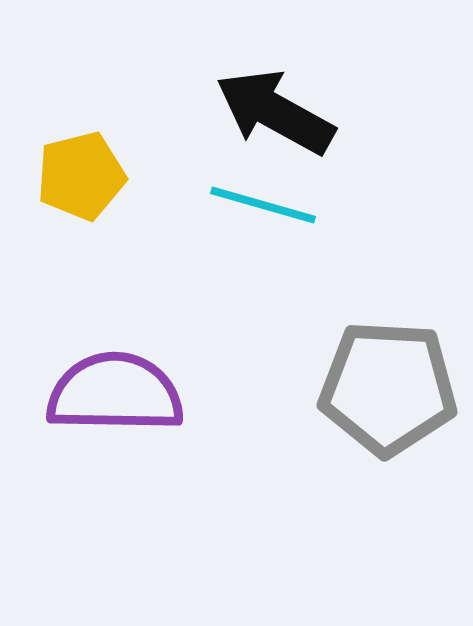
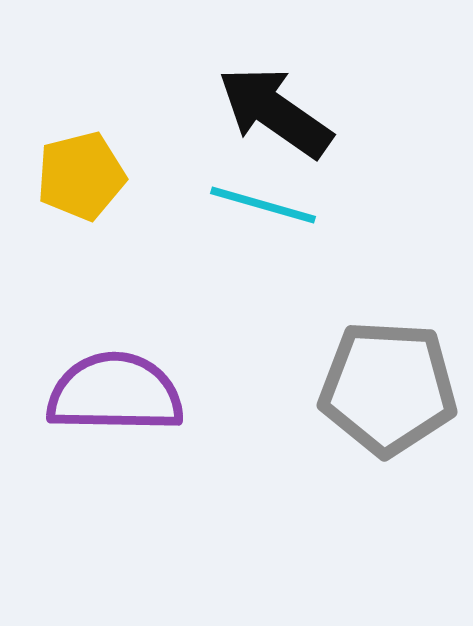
black arrow: rotated 6 degrees clockwise
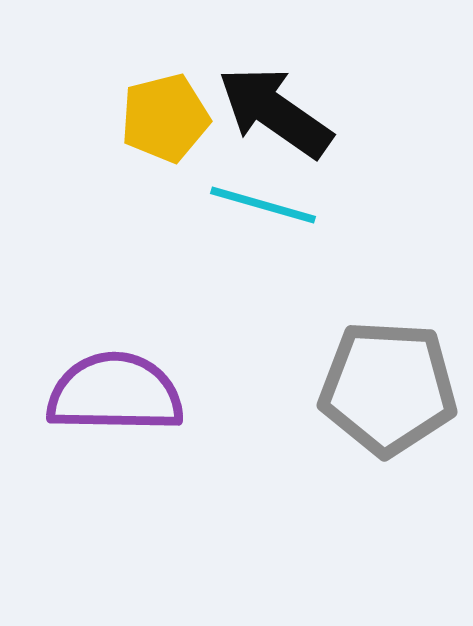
yellow pentagon: moved 84 px right, 58 px up
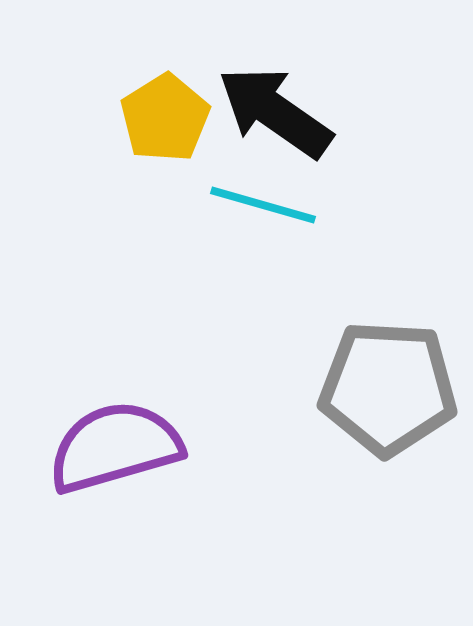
yellow pentagon: rotated 18 degrees counterclockwise
purple semicircle: moved 54 px down; rotated 17 degrees counterclockwise
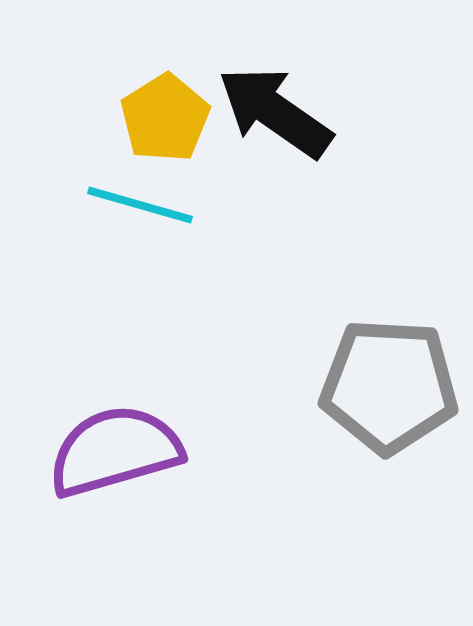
cyan line: moved 123 px left
gray pentagon: moved 1 px right, 2 px up
purple semicircle: moved 4 px down
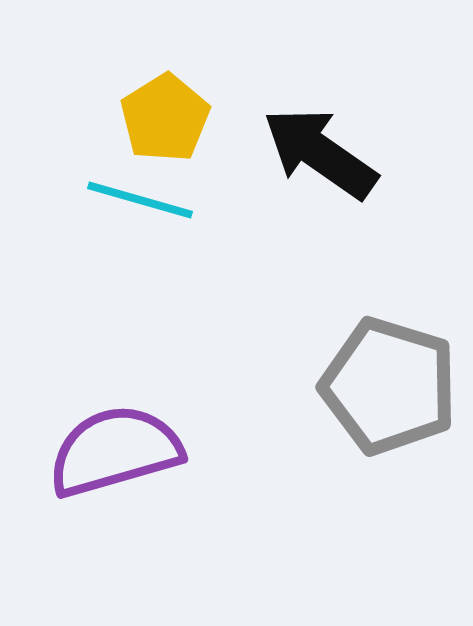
black arrow: moved 45 px right, 41 px down
cyan line: moved 5 px up
gray pentagon: rotated 14 degrees clockwise
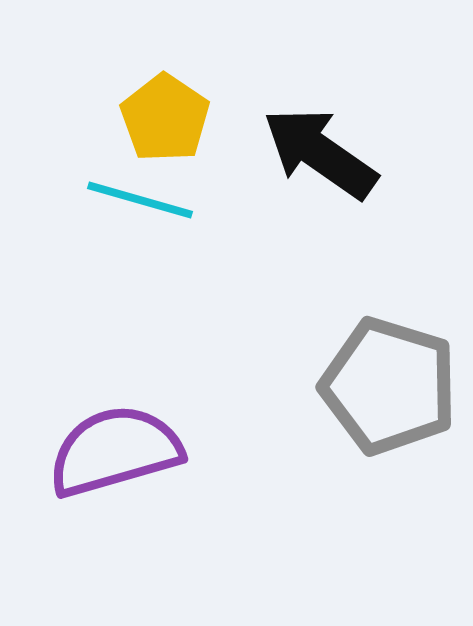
yellow pentagon: rotated 6 degrees counterclockwise
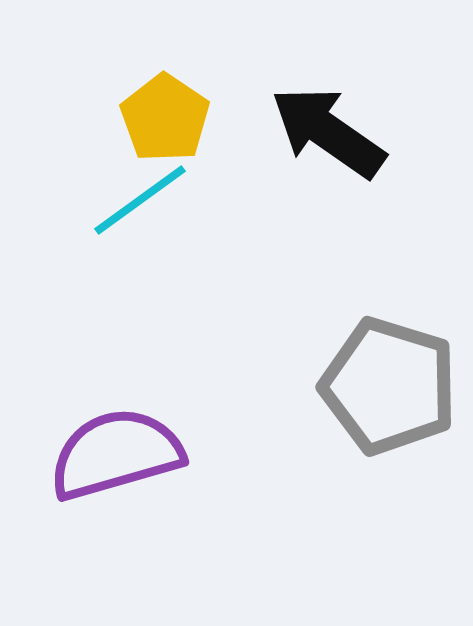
black arrow: moved 8 px right, 21 px up
cyan line: rotated 52 degrees counterclockwise
purple semicircle: moved 1 px right, 3 px down
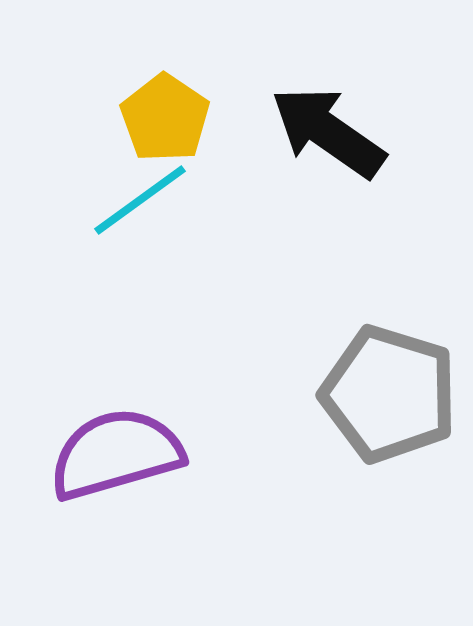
gray pentagon: moved 8 px down
